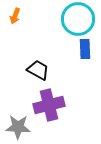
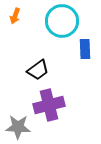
cyan circle: moved 16 px left, 2 px down
black trapezoid: rotated 115 degrees clockwise
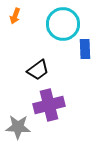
cyan circle: moved 1 px right, 3 px down
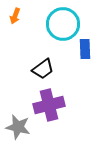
black trapezoid: moved 5 px right, 1 px up
gray star: rotated 10 degrees clockwise
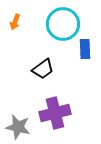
orange arrow: moved 6 px down
purple cross: moved 6 px right, 8 px down
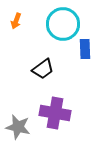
orange arrow: moved 1 px right, 1 px up
purple cross: rotated 24 degrees clockwise
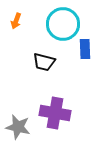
black trapezoid: moved 1 px right, 7 px up; rotated 50 degrees clockwise
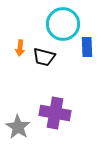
orange arrow: moved 4 px right, 27 px down; rotated 14 degrees counterclockwise
blue rectangle: moved 2 px right, 2 px up
black trapezoid: moved 5 px up
gray star: rotated 20 degrees clockwise
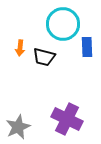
purple cross: moved 12 px right, 6 px down; rotated 16 degrees clockwise
gray star: rotated 15 degrees clockwise
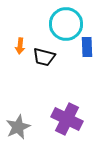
cyan circle: moved 3 px right
orange arrow: moved 2 px up
